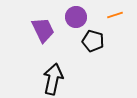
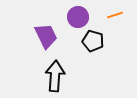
purple circle: moved 2 px right
purple trapezoid: moved 3 px right, 6 px down
black arrow: moved 2 px right, 3 px up; rotated 8 degrees counterclockwise
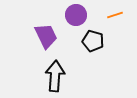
purple circle: moved 2 px left, 2 px up
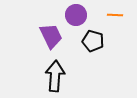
orange line: rotated 21 degrees clockwise
purple trapezoid: moved 5 px right
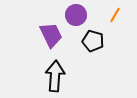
orange line: rotated 63 degrees counterclockwise
purple trapezoid: moved 1 px up
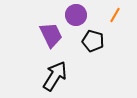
black arrow: rotated 28 degrees clockwise
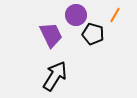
black pentagon: moved 7 px up
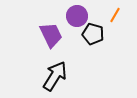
purple circle: moved 1 px right, 1 px down
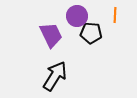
orange line: rotated 28 degrees counterclockwise
black pentagon: moved 2 px left, 1 px up; rotated 10 degrees counterclockwise
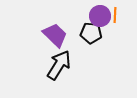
purple circle: moved 23 px right
purple trapezoid: moved 4 px right; rotated 20 degrees counterclockwise
black arrow: moved 4 px right, 11 px up
